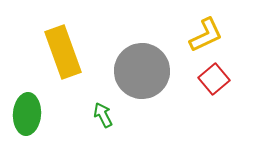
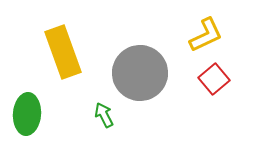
gray circle: moved 2 px left, 2 px down
green arrow: moved 1 px right
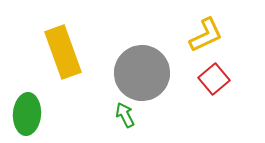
gray circle: moved 2 px right
green arrow: moved 21 px right
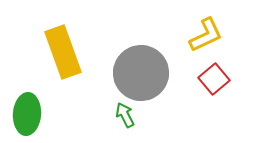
gray circle: moved 1 px left
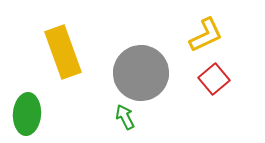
green arrow: moved 2 px down
